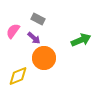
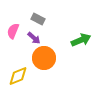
pink semicircle: rotated 14 degrees counterclockwise
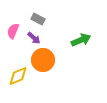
orange circle: moved 1 px left, 2 px down
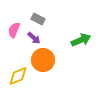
pink semicircle: moved 1 px right, 1 px up
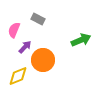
purple arrow: moved 9 px left, 9 px down; rotated 88 degrees counterclockwise
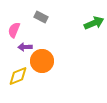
gray rectangle: moved 3 px right, 2 px up
green arrow: moved 13 px right, 17 px up
purple arrow: rotated 136 degrees counterclockwise
orange circle: moved 1 px left, 1 px down
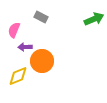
green arrow: moved 4 px up
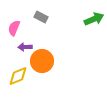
pink semicircle: moved 2 px up
